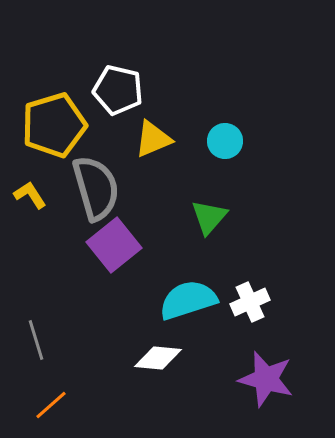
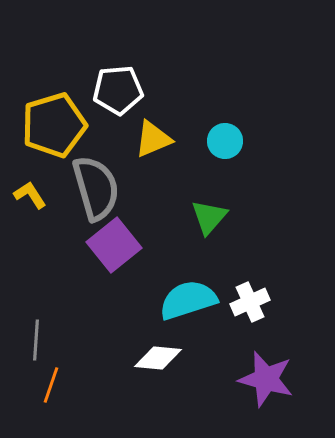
white pentagon: rotated 18 degrees counterclockwise
gray line: rotated 21 degrees clockwise
orange line: moved 20 px up; rotated 30 degrees counterclockwise
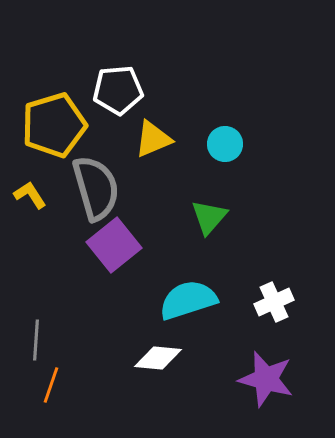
cyan circle: moved 3 px down
white cross: moved 24 px right
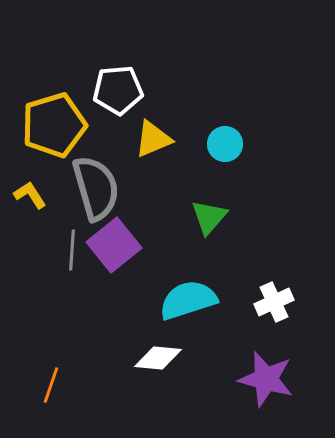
gray line: moved 36 px right, 90 px up
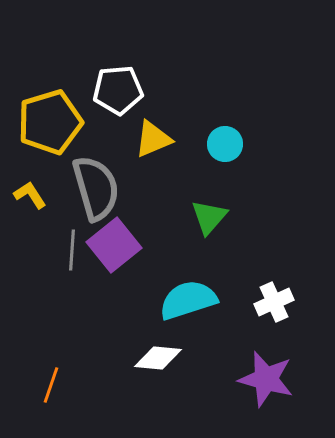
yellow pentagon: moved 4 px left, 3 px up
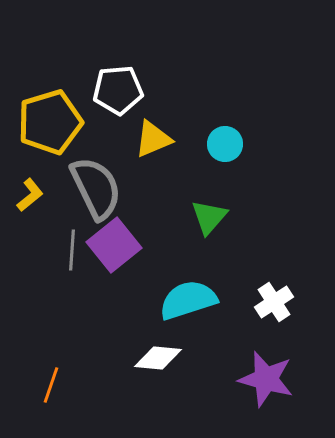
gray semicircle: rotated 10 degrees counterclockwise
yellow L-shape: rotated 84 degrees clockwise
white cross: rotated 9 degrees counterclockwise
